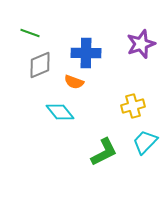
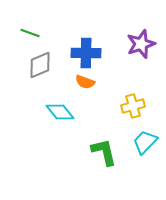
orange semicircle: moved 11 px right
green L-shape: rotated 76 degrees counterclockwise
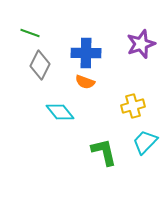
gray diamond: rotated 40 degrees counterclockwise
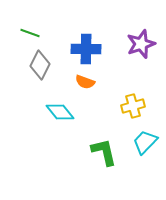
blue cross: moved 4 px up
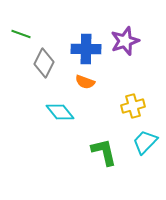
green line: moved 9 px left, 1 px down
purple star: moved 16 px left, 3 px up
gray diamond: moved 4 px right, 2 px up
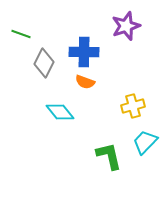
purple star: moved 1 px right, 15 px up
blue cross: moved 2 px left, 3 px down
green L-shape: moved 5 px right, 4 px down
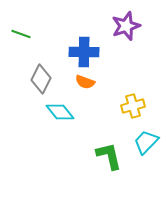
gray diamond: moved 3 px left, 16 px down
cyan trapezoid: moved 1 px right
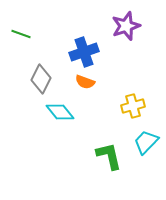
blue cross: rotated 20 degrees counterclockwise
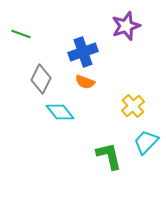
blue cross: moved 1 px left
yellow cross: rotated 25 degrees counterclockwise
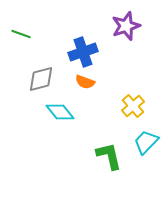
gray diamond: rotated 48 degrees clockwise
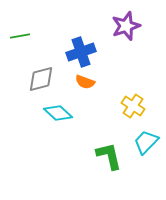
green line: moved 1 px left, 2 px down; rotated 30 degrees counterclockwise
blue cross: moved 2 px left
yellow cross: rotated 15 degrees counterclockwise
cyan diamond: moved 2 px left, 1 px down; rotated 8 degrees counterclockwise
